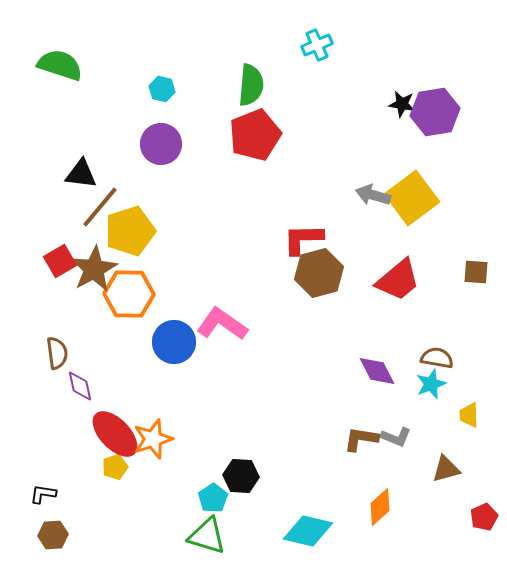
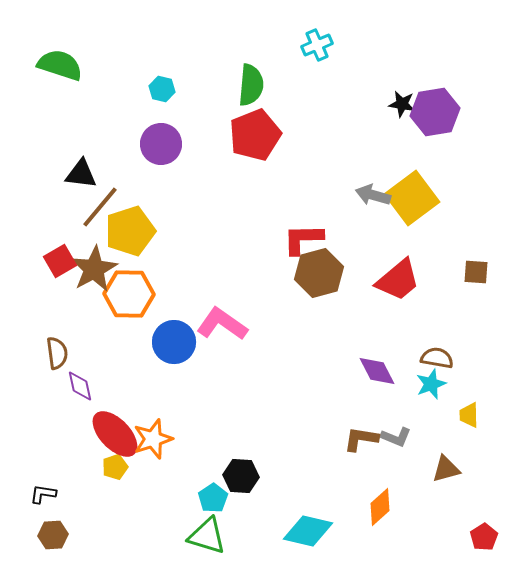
red pentagon at (484, 517): moved 20 px down; rotated 8 degrees counterclockwise
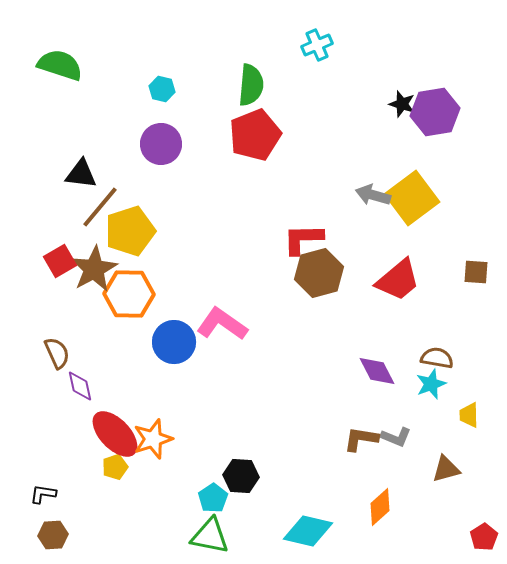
black star at (402, 104): rotated 8 degrees clockwise
brown semicircle at (57, 353): rotated 16 degrees counterclockwise
green triangle at (207, 536): moved 3 px right; rotated 6 degrees counterclockwise
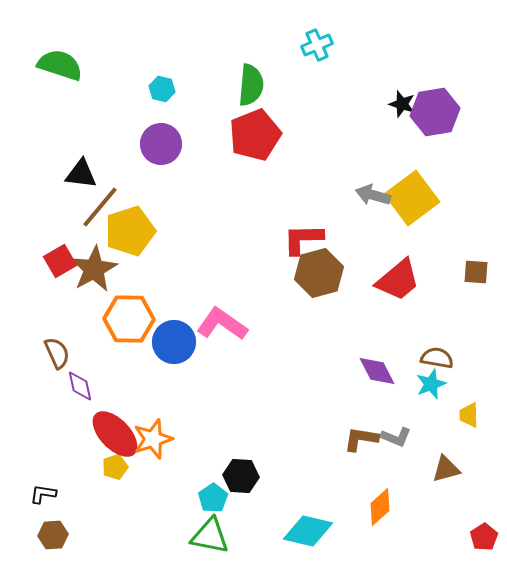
orange hexagon at (129, 294): moved 25 px down
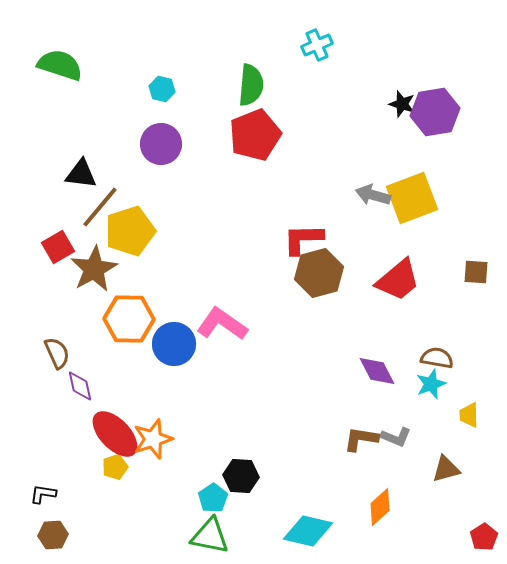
yellow square at (412, 198): rotated 16 degrees clockwise
red square at (60, 261): moved 2 px left, 14 px up
blue circle at (174, 342): moved 2 px down
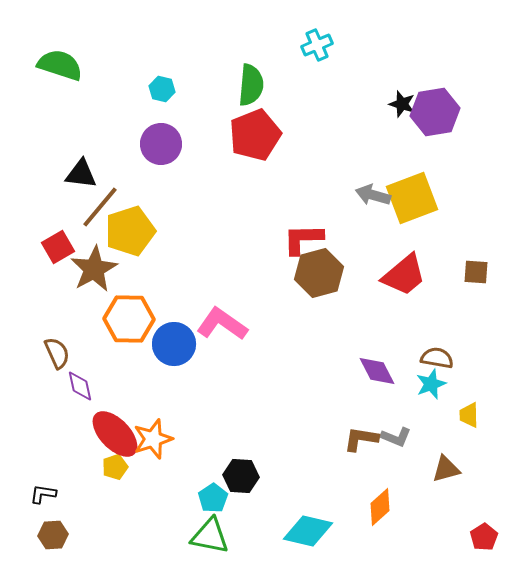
red trapezoid at (398, 280): moved 6 px right, 5 px up
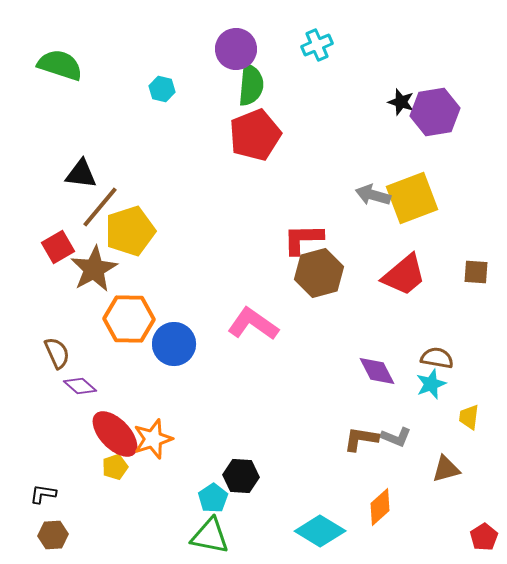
black star at (402, 104): moved 1 px left, 2 px up
purple circle at (161, 144): moved 75 px right, 95 px up
pink L-shape at (222, 324): moved 31 px right
purple diamond at (80, 386): rotated 36 degrees counterclockwise
yellow trapezoid at (469, 415): moved 2 px down; rotated 8 degrees clockwise
cyan diamond at (308, 531): moved 12 px right; rotated 18 degrees clockwise
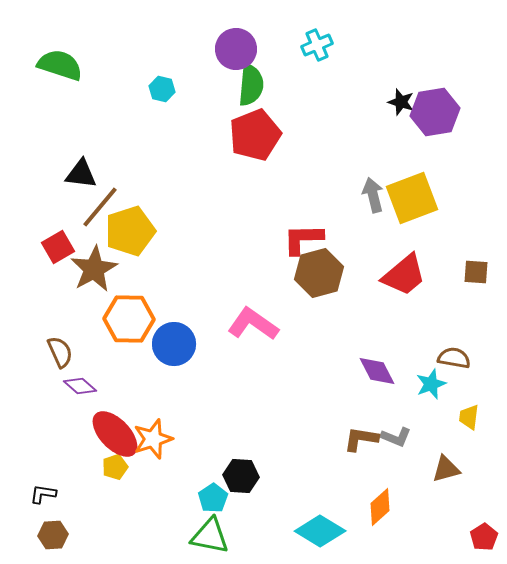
gray arrow at (373, 195): rotated 60 degrees clockwise
brown semicircle at (57, 353): moved 3 px right, 1 px up
brown semicircle at (437, 358): moved 17 px right
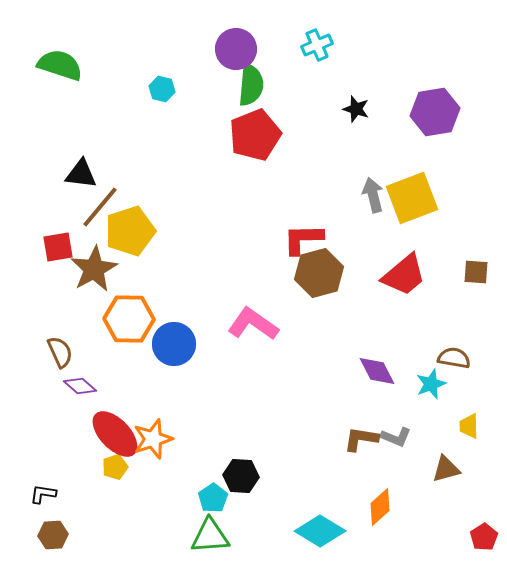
black star at (401, 102): moved 45 px left, 7 px down
red square at (58, 247): rotated 20 degrees clockwise
yellow trapezoid at (469, 417): moved 9 px down; rotated 8 degrees counterclockwise
green triangle at (210, 536): rotated 15 degrees counterclockwise
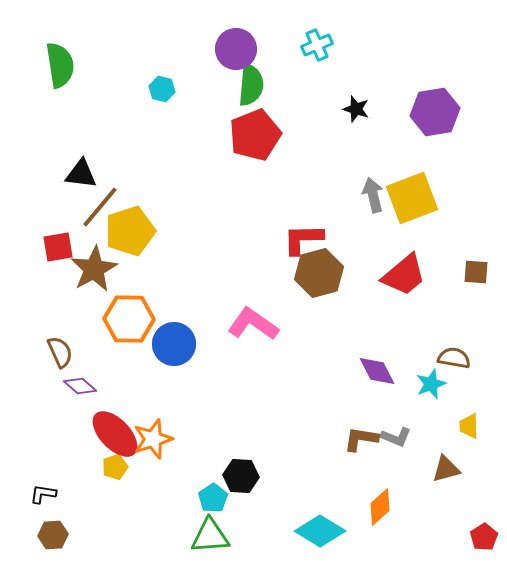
green semicircle at (60, 65): rotated 63 degrees clockwise
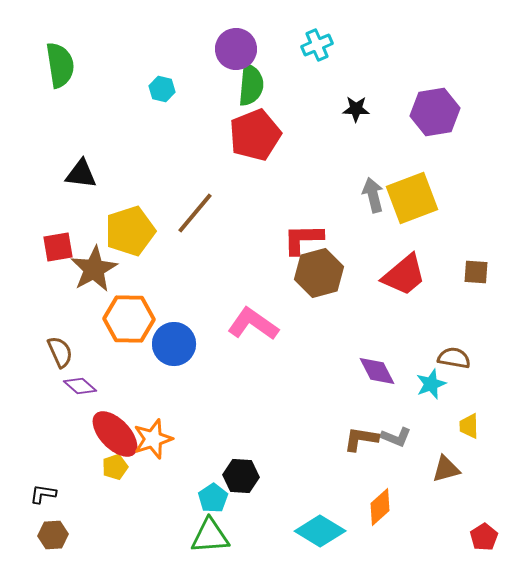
black star at (356, 109): rotated 16 degrees counterclockwise
brown line at (100, 207): moved 95 px right, 6 px down
